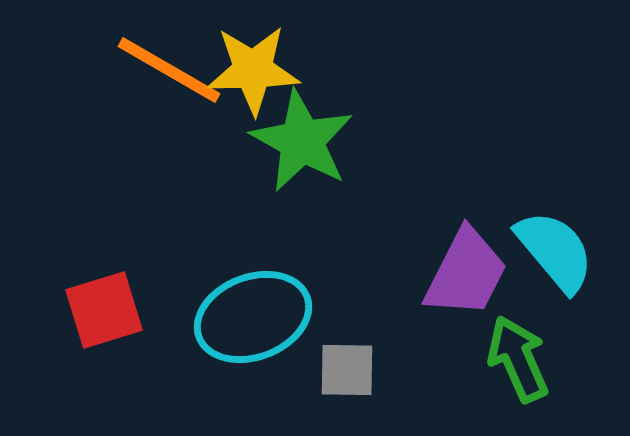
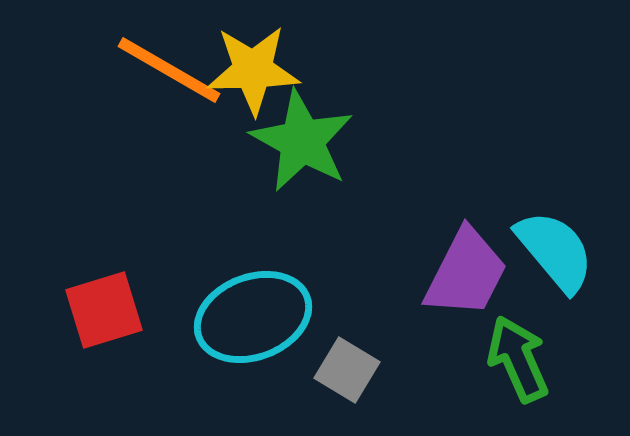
gray square: rotated 30 degrees clockwise
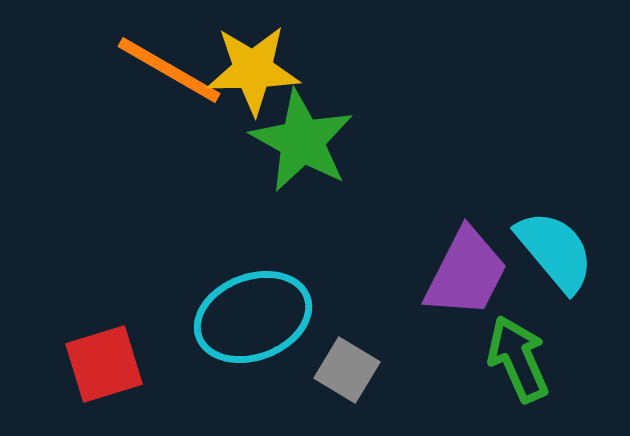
red square: moved 54 px down
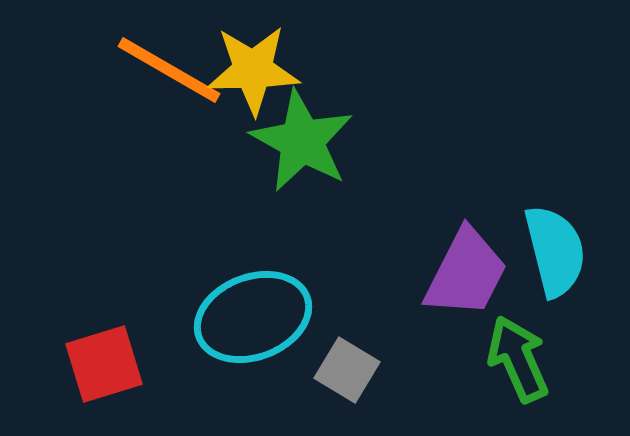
cyan semicircle: rotated 26 degrees clockwise
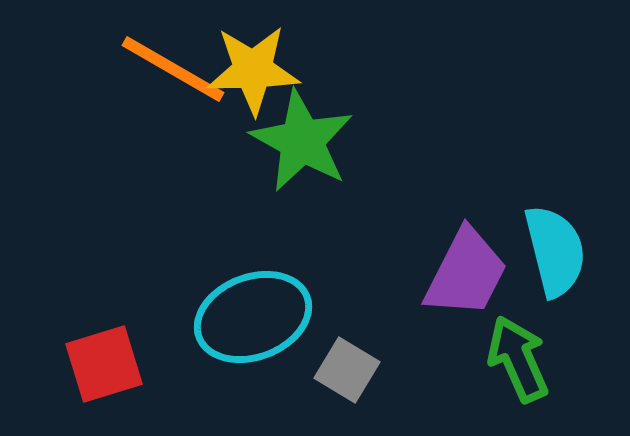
orange line: moved 4 px right, 1 px up
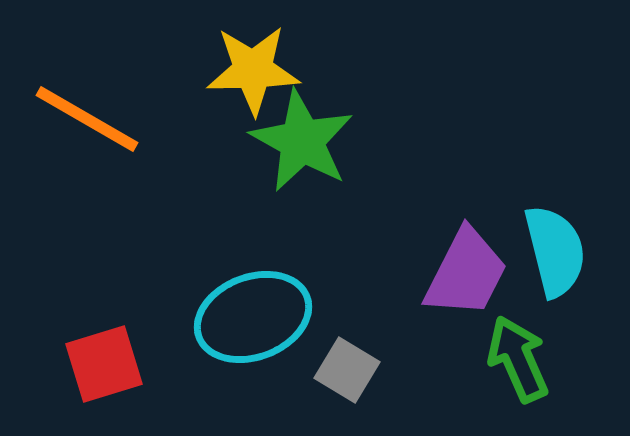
orange line: moved 86 px left, 50 px down
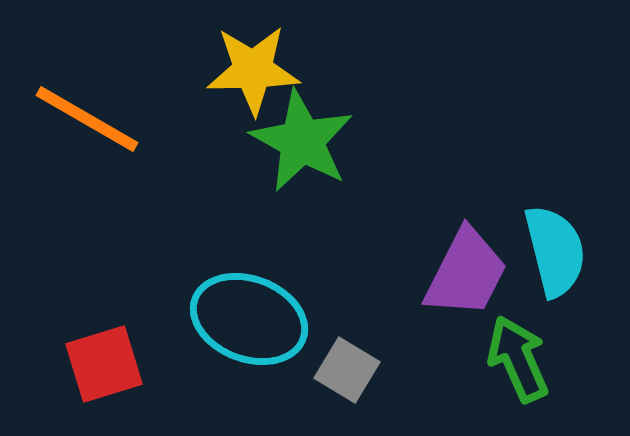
cyan ellipse: moved 4 px left, 2 px down; rotated 42 degrees clockwise
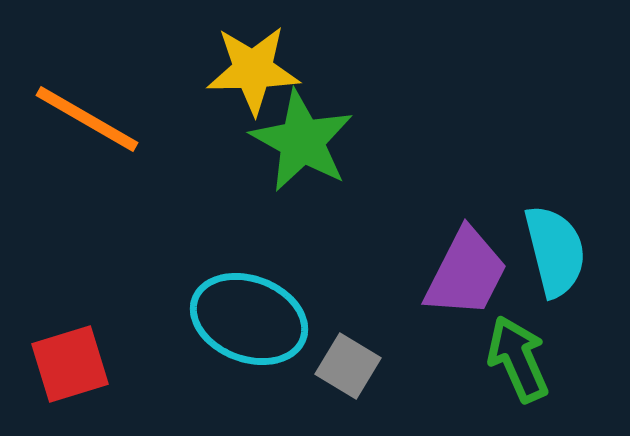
red square: moved 34 px left
gray square: moved 1 px right, 4 px up
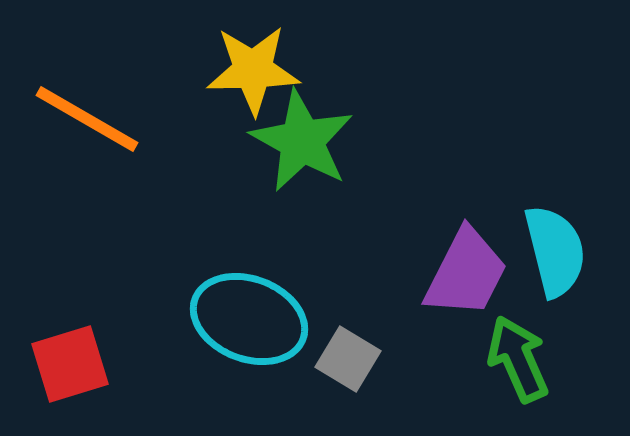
gray square: moved 7 px up
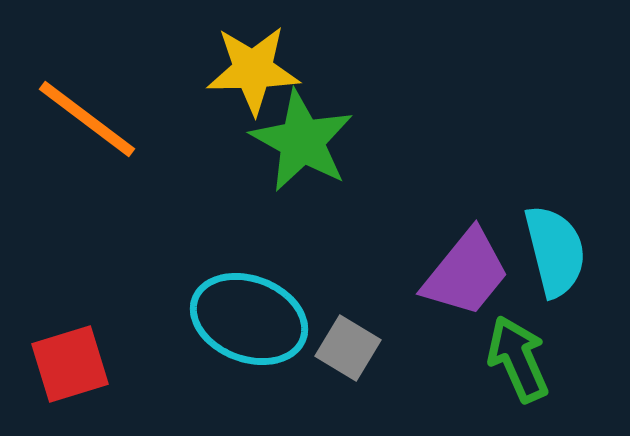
orange line: rotated 7 degrees clockwise
purple trapezoid: rotated 12 degrees clockwise
gray square: moved 11 px up
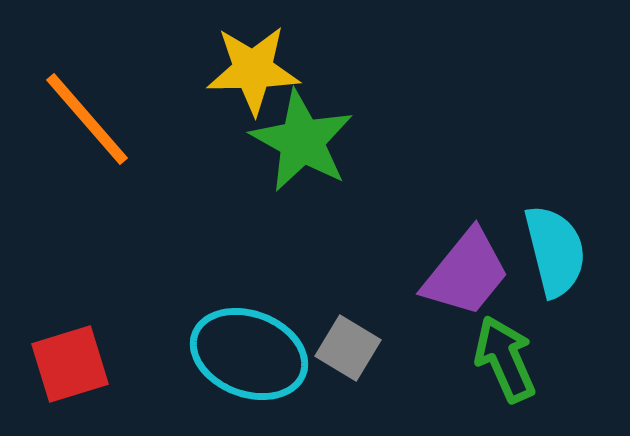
orange line: rotated 12 degrees clockwise
cyan ellipse: moved 35 px down
green arrow: moved 13 px left
